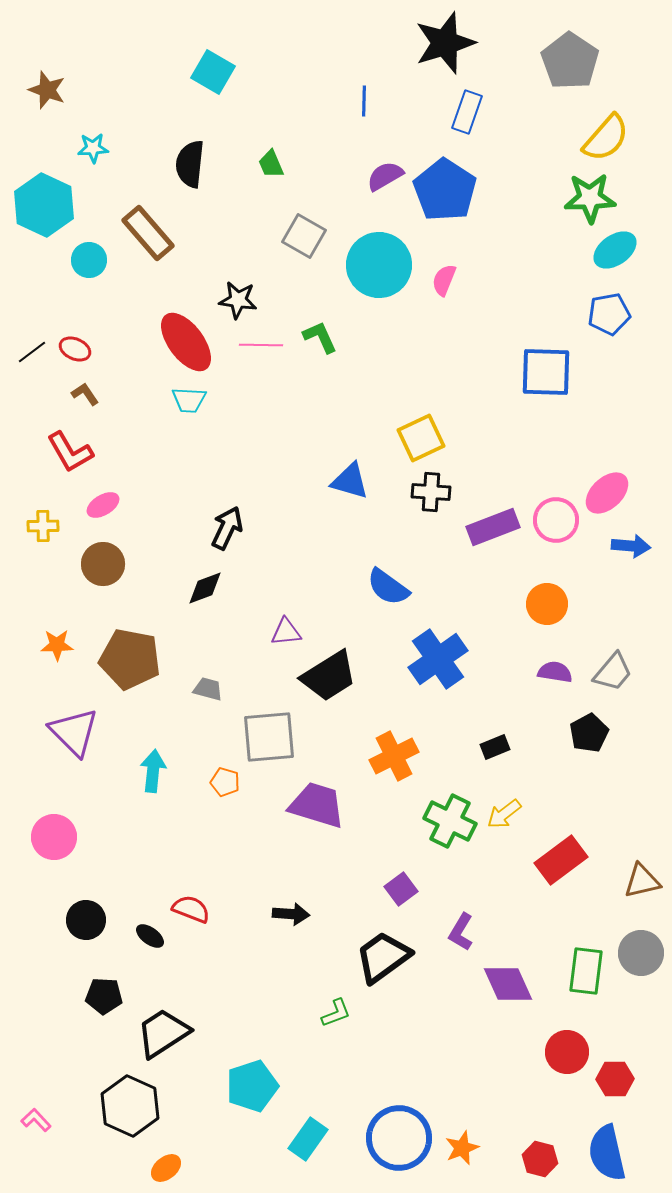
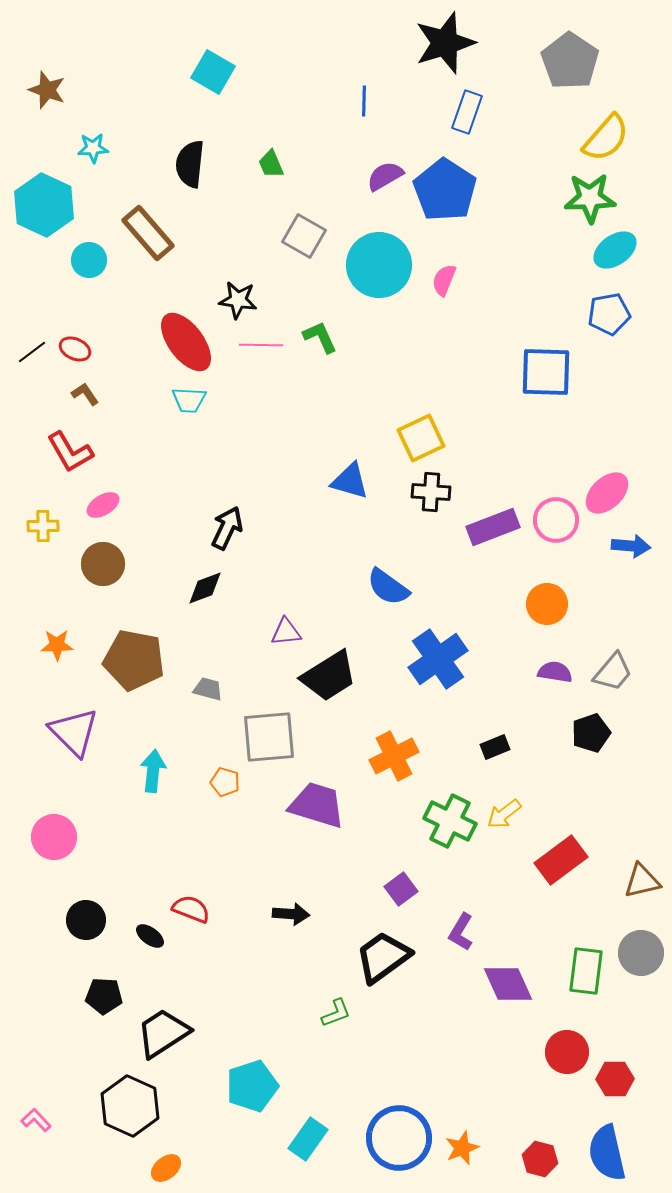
brown pentagon at (130, 659): moved 4 px right, 1 px down
black pentagon at (589, 733): moved 2 px right; rotated 9 degrees clockwise
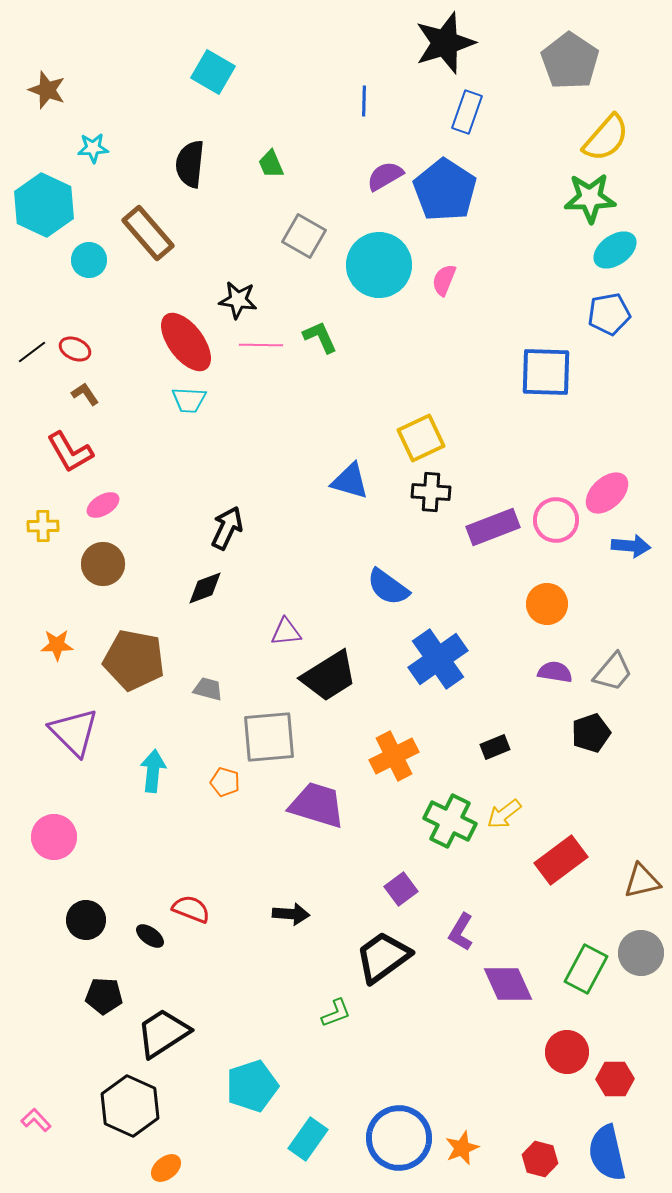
green rectangle at (586, 971): moved 2 px up; rotated 21 degrees clockwise
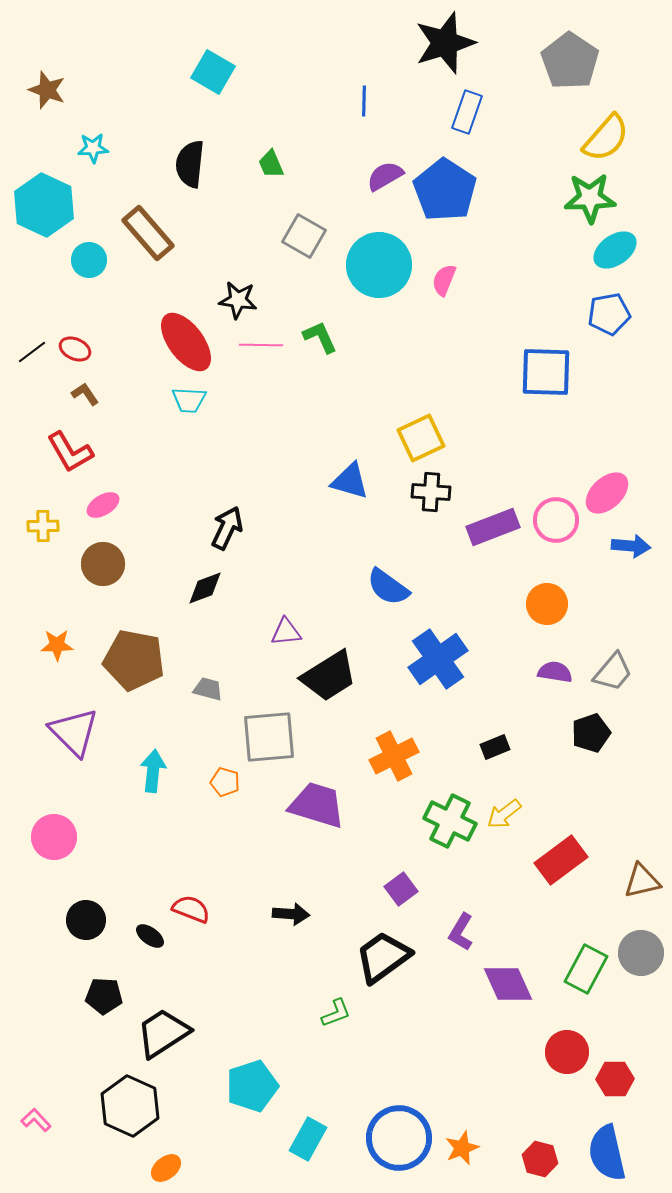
cyan rectangle at (308, 1139): rotated 6 degrees counterclockwise
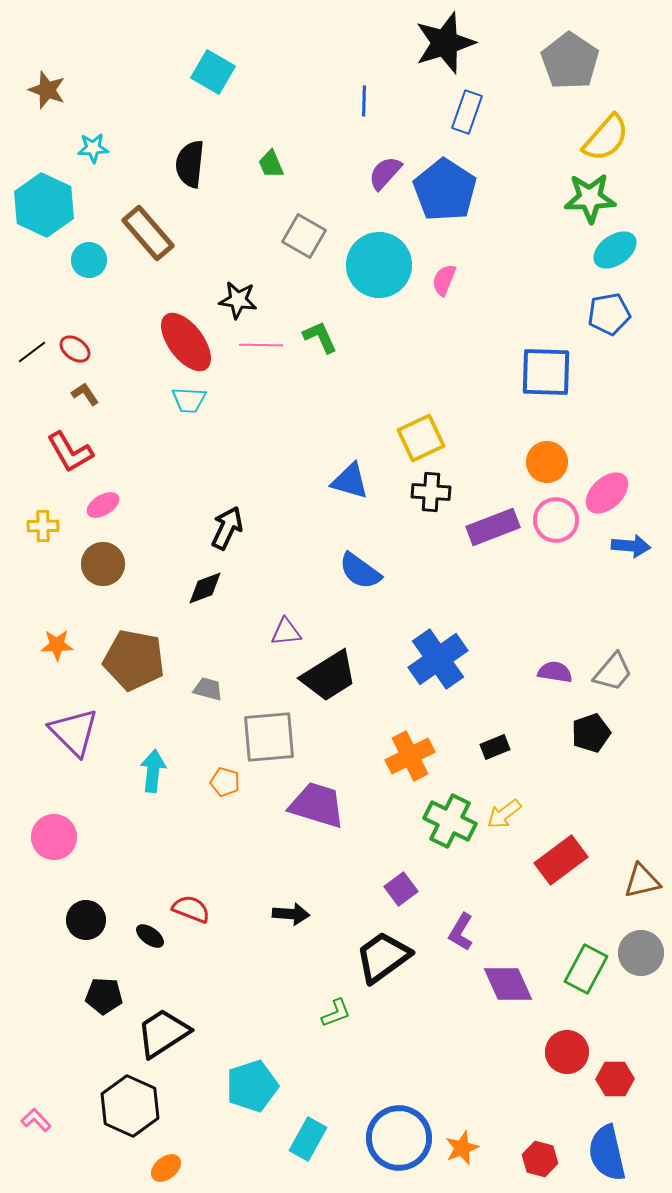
purple semicircle at (385, 176): moved 3 px up; rotated 18 degrees counterclockwise
red ellipse at (75, 349): rotated 12 degrees clockwise
blue semicircle at (388, 587): moved 28 px left, 16 px up
orange circle at (547, 604): moved 142 px up
orange cross at (394, 756): moved 16 px right
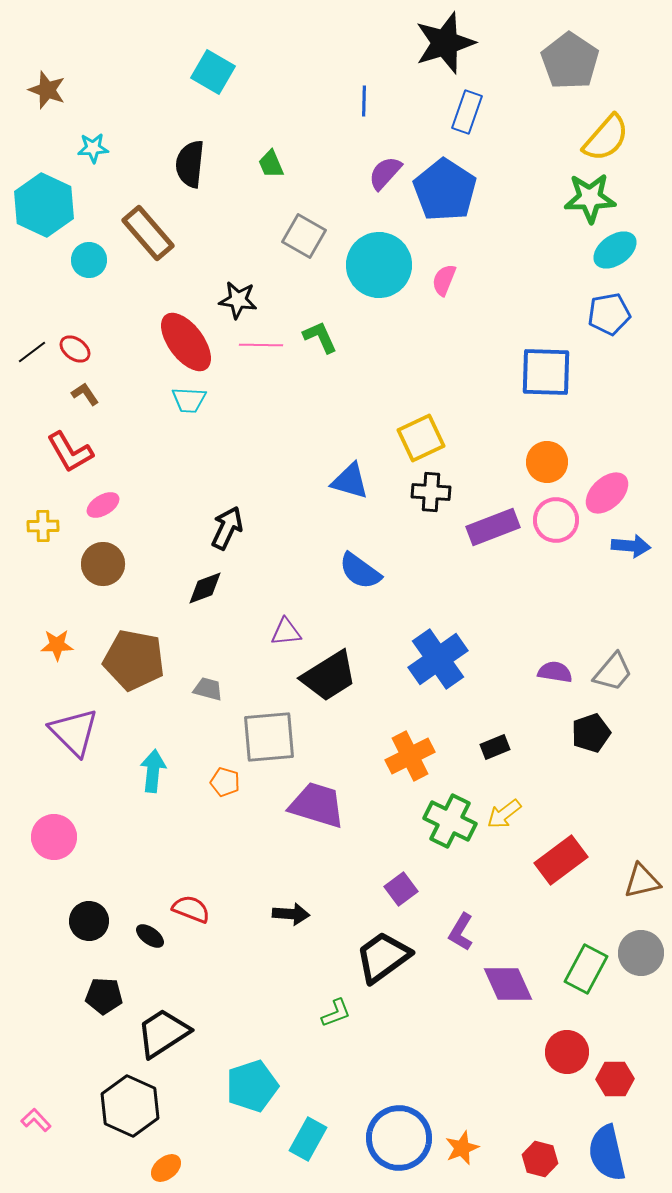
black circle at (86, 920): moved 3 px right, 1 px down
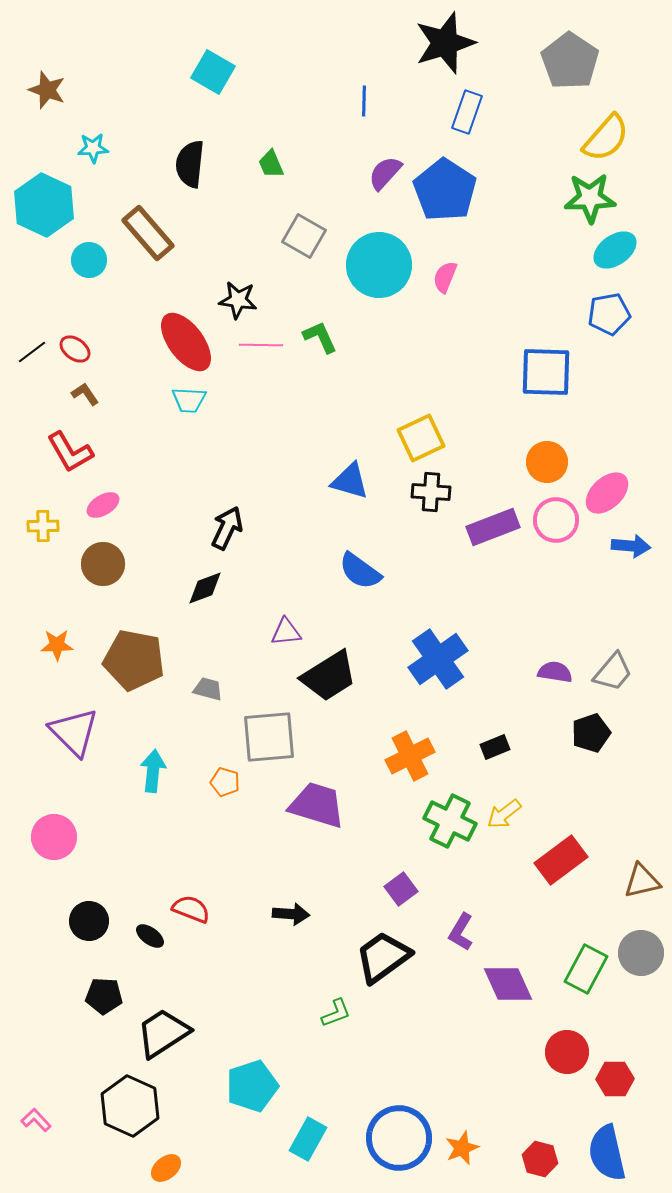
pink semicircle at (444, 280): moved 1 px right, 3 px up
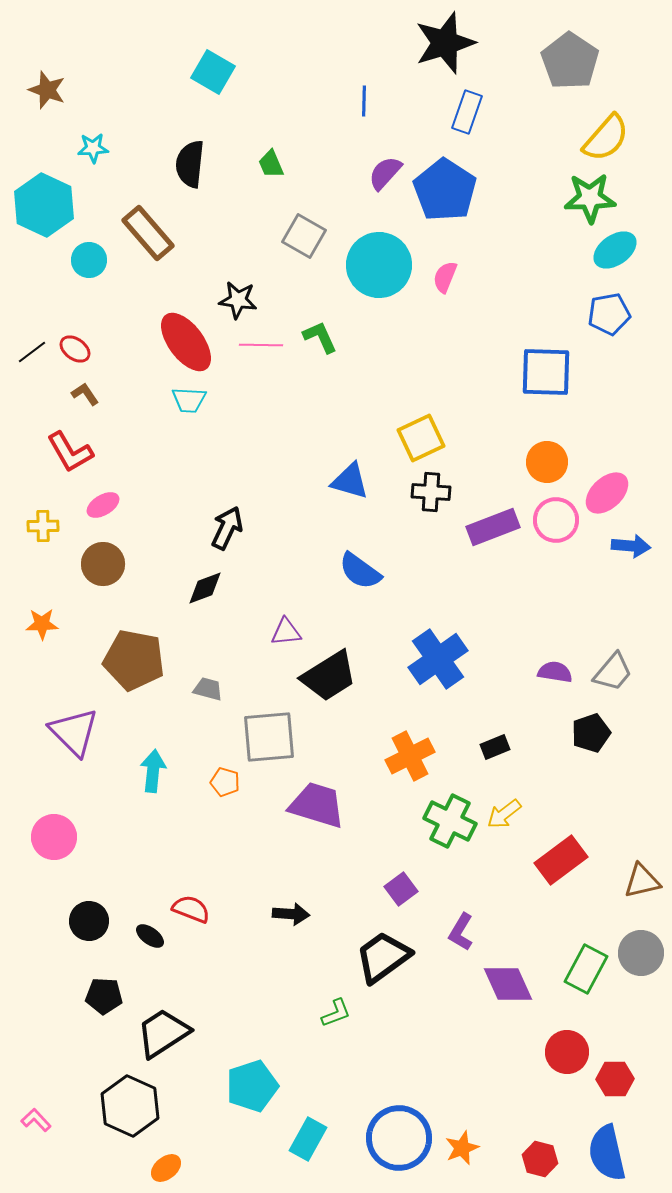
orange star at (57, 645): moved 15 px left, 21 px up
